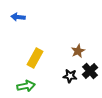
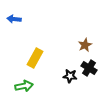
blue arrow: moved 4 px left, 2 px down
brown star: moved 7 px right, 6 px up
black cross: moved 1 px left, 3 px up; rotated 14 degrees counterclockwise
green arrow: moved 2 px left
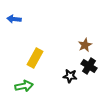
black cross: moved 2 px up
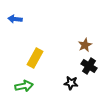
blue arrow: moved 1 px right
black star: moved 1 px right, 7 px down
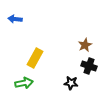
black cross: rotated 14 degrees counterclockwise
green arrow: moved 3 px up
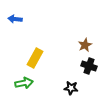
black star: moved 5 px down
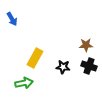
blue arrow: moved 3 px left; rotated 128 degrees counterclockwise
brown star: moved 1 px right; rotated 24 degrees clockwise
black star: moved 8 px left, 21 px up
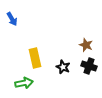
brown star: rotated 24 degrees clockwise
yellow rectangle: rotated 42 degrees counterclockwise
black star: rotated 16 degrees clockwise
